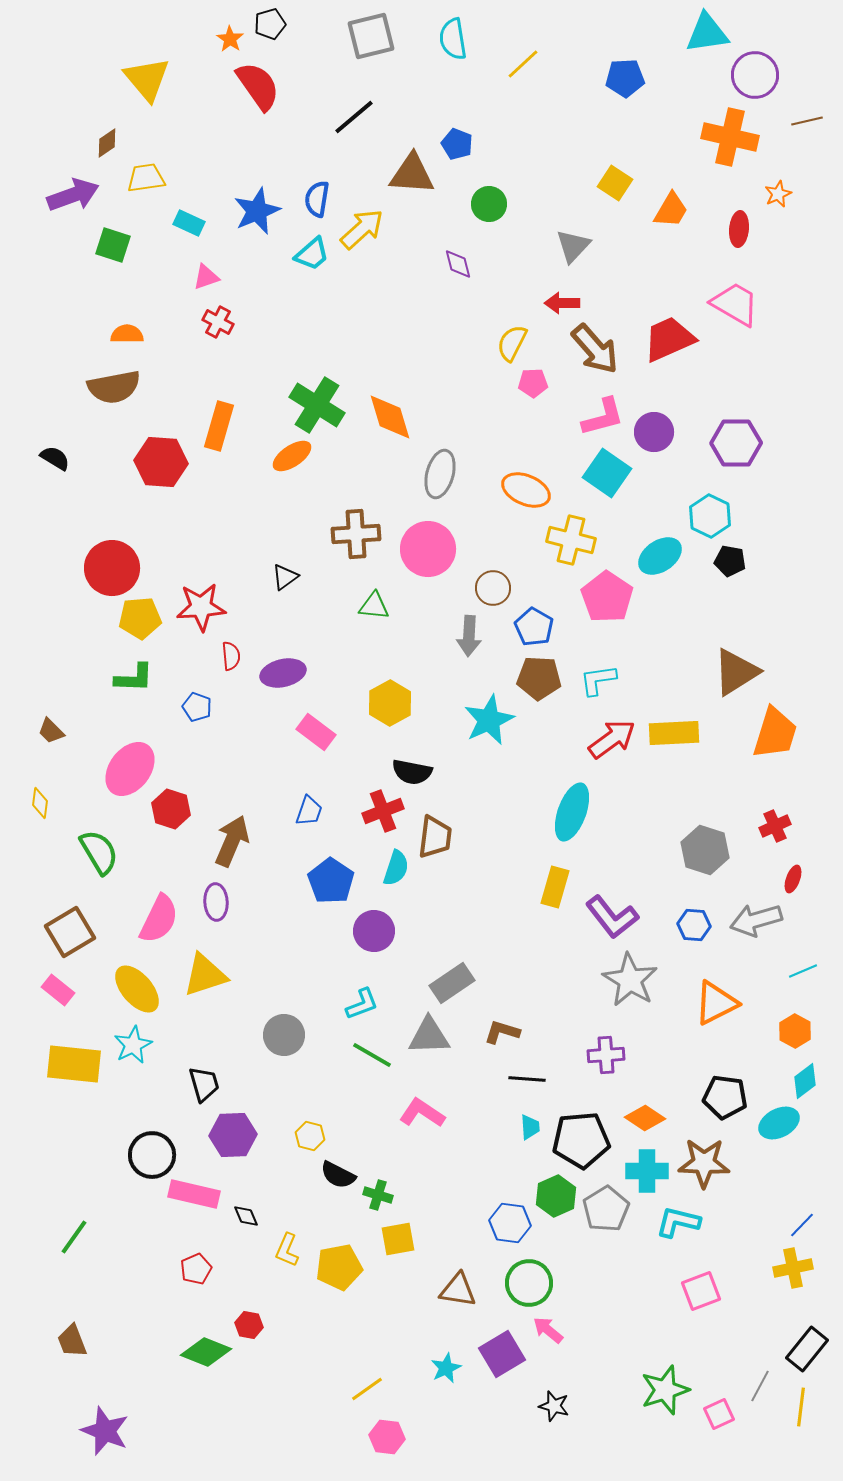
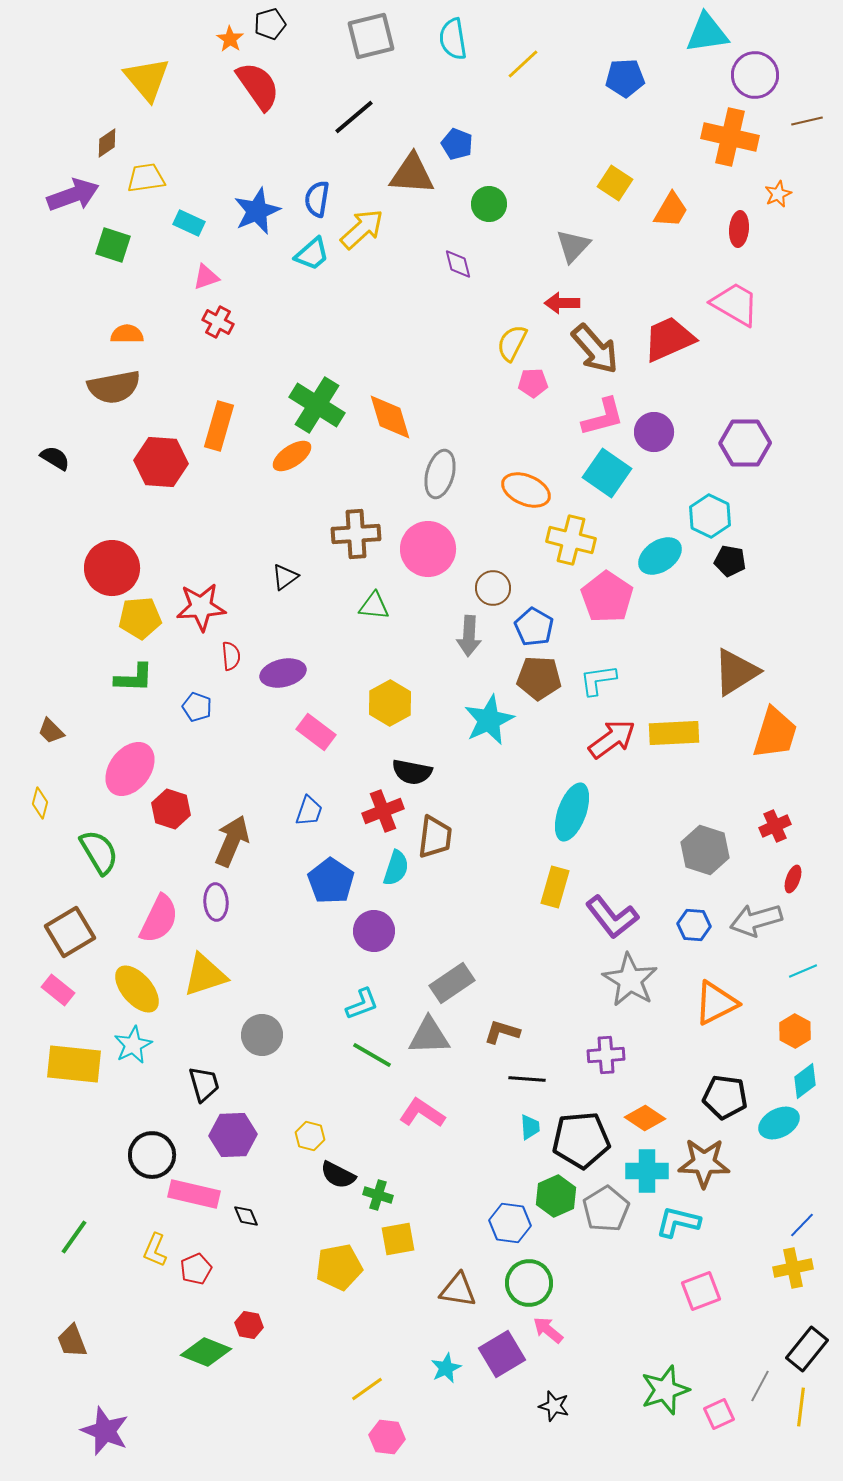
purple hexagon at (736, 443): moved 9 px right
yellow diamond at (40, 803): rotated 8 degrees clockwise
gray circle at (284, 1035): moved 22 px left
yellow L-shape at (287, 1250): moved 132 px left
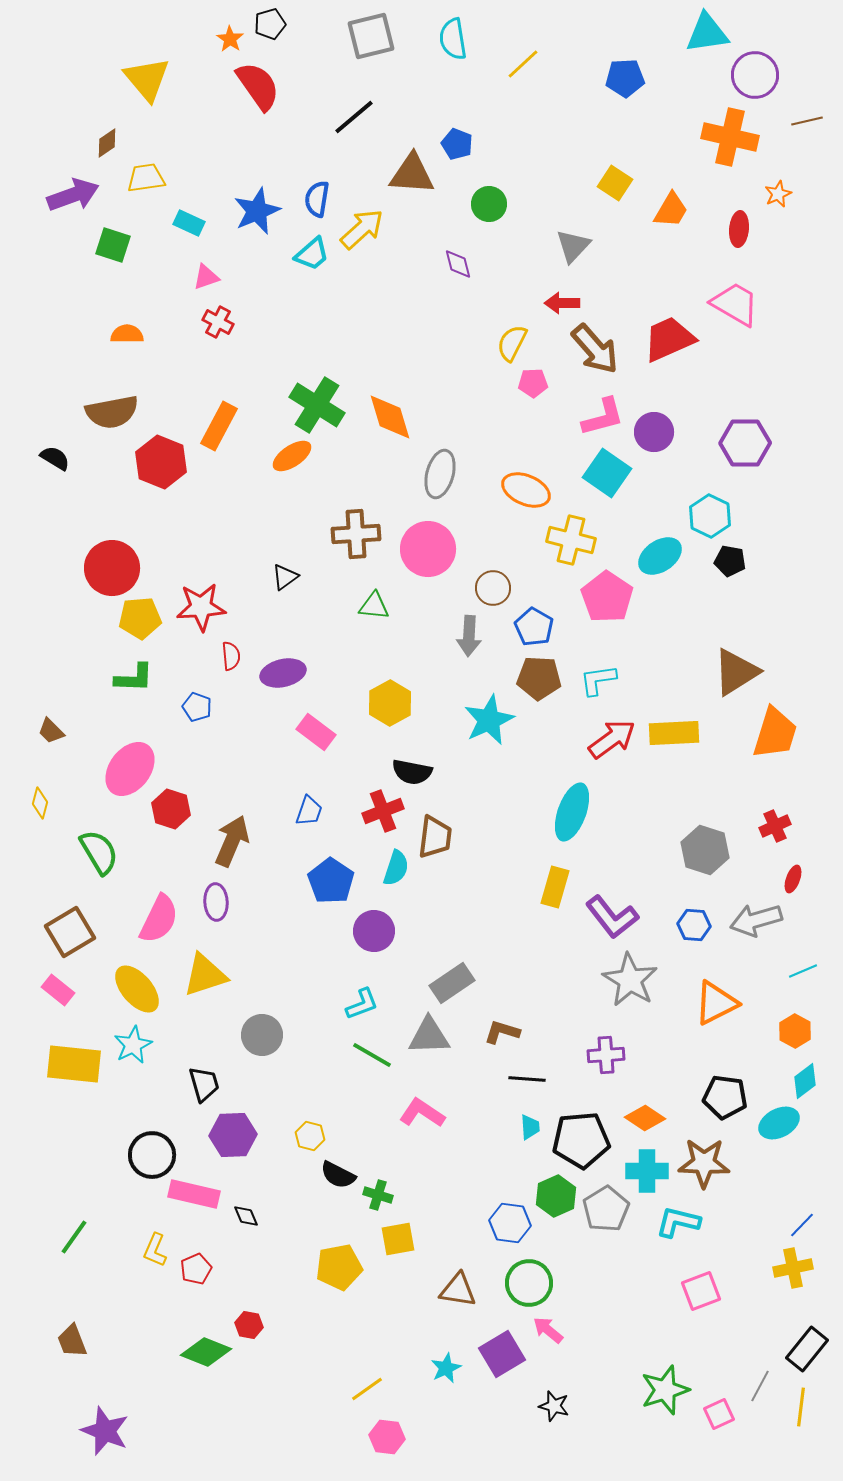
brown semicircle at (114, 387): moved 2 px left, 25 px down
orange rectangle at (219, 426): rotated 12 degrees clockwise
red hexagon at (161, 462): rotated 18 degrees clockwise
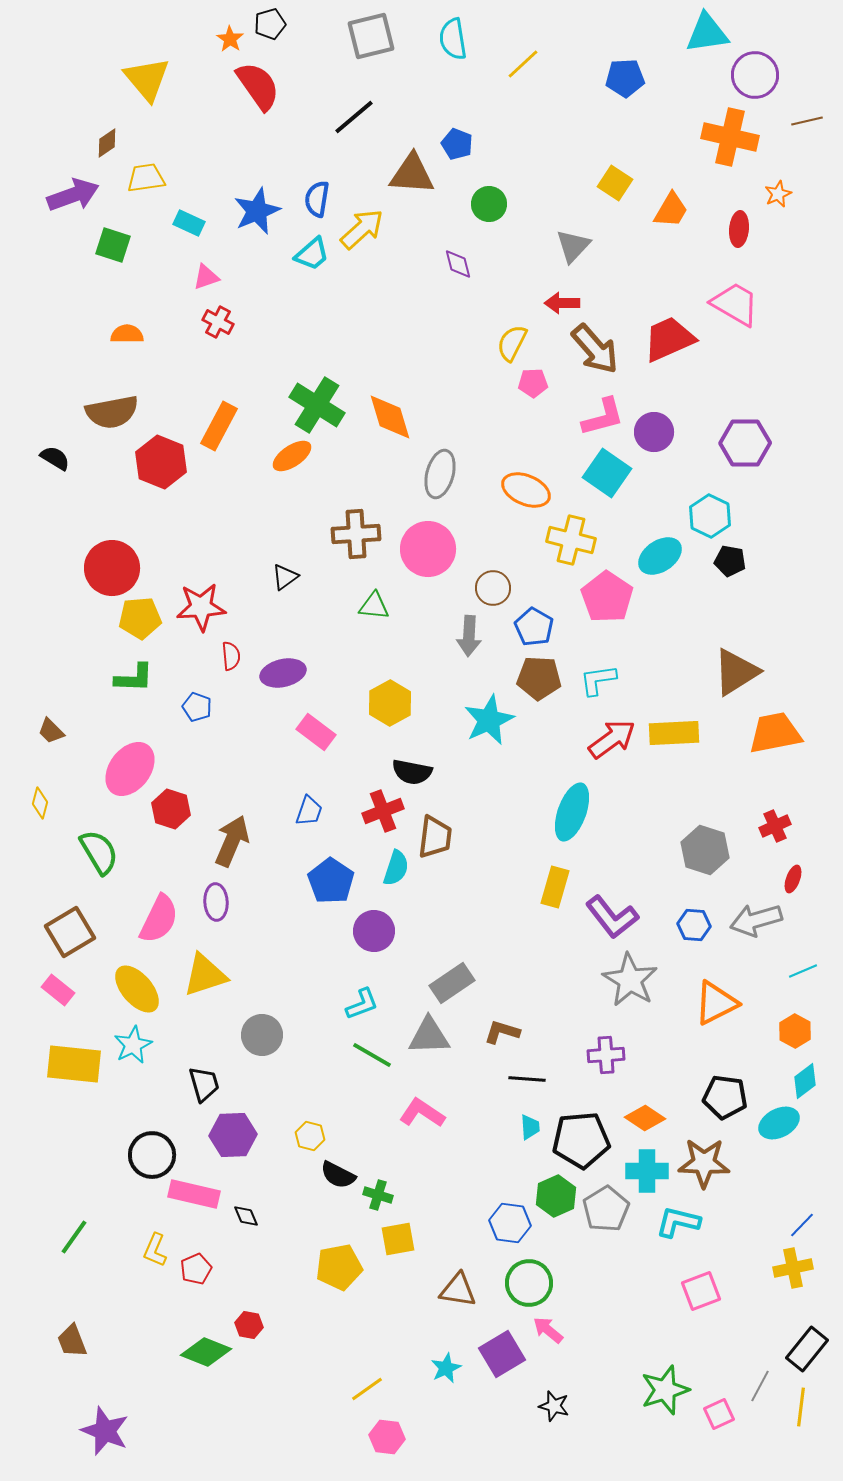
orange trapezoid at (775, 733): rotated 118 degrees counterclockwise
